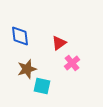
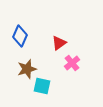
blue diamond: rotated 30 degrees clockwise
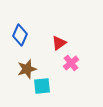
blue diamond: moved 1 px up
pink cross: moved 1 px left
cyan square: rotated 18 degrees counterclockwise
